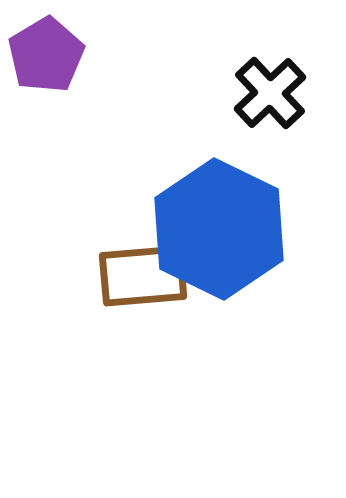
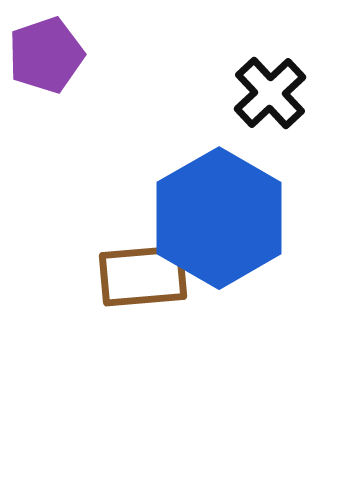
purple pentagon: rotated 12 degrees clockwise
blue hexagon: moved 11 px up; rotated 4 degrees clockwise
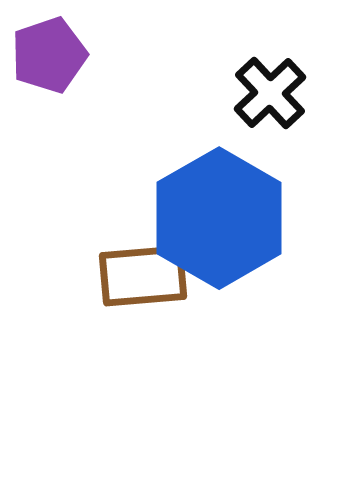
purple pentagon: moved 3 px right
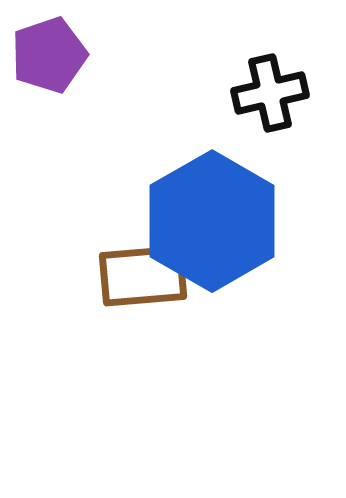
black cross: rotated 30 degrees clockwise
blue hexagon: moved 7 px left, 3 px down
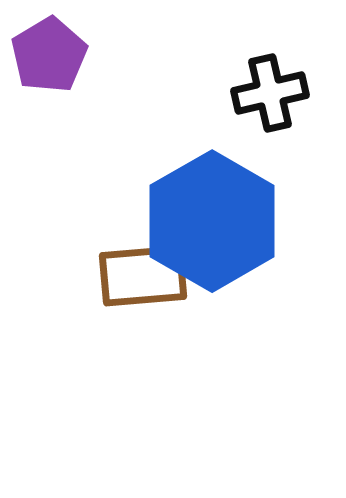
purple pentagon: rotated 12 degrees counterclockwise
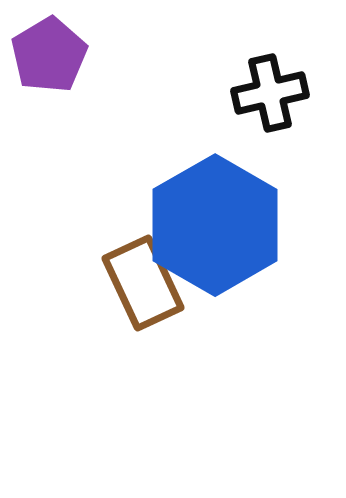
blue hexagon: moved 3 px right, 4 px down
brown rectangle: moved 7 px down; rotated 70 degrees clockwise
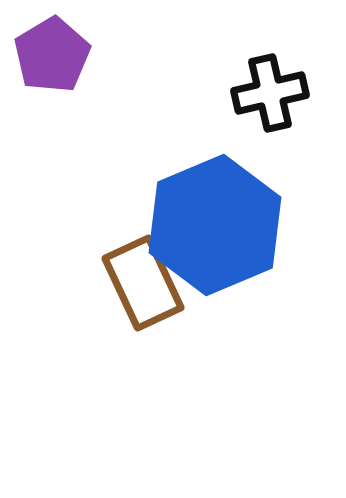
purple pentagon: moved 3 px right
blue hexagon: rotated 7 degrees clockwise
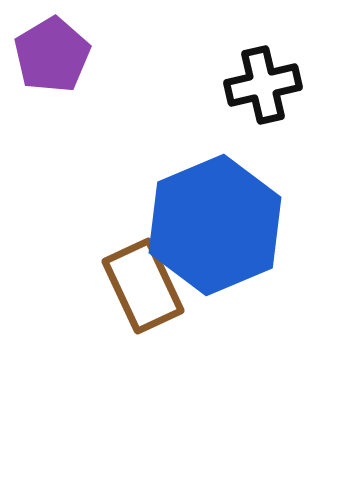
black cross: moved 7 px left, 8 px up
brown rectangle: moved 3 px down
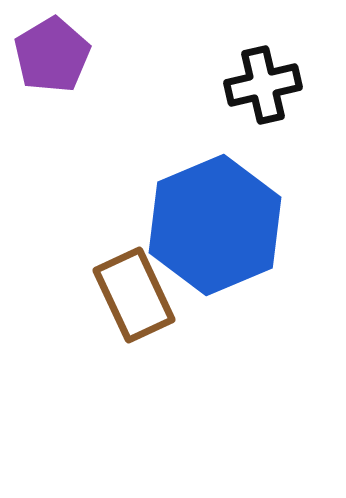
brown rectangle: moved 9 px left, 9 px down
